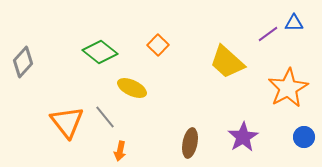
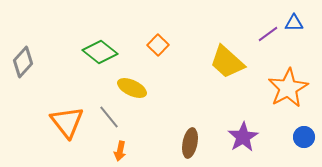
gray line: moved 4 px right
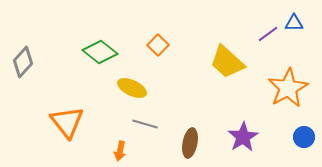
gray line: moved 36 px right, 7 px down; rotated 35 degrees counterclockwise
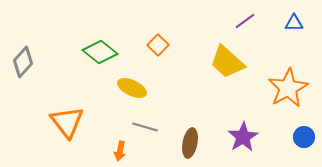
purple line: moved 23 px left, 13 px up
gray line: moved 3 px down
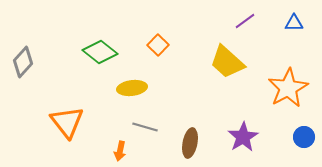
yellow ellipse: rotated 32 degrees counterclockwise
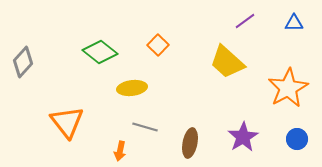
blue circle: moved 7 px left, 2 px down
